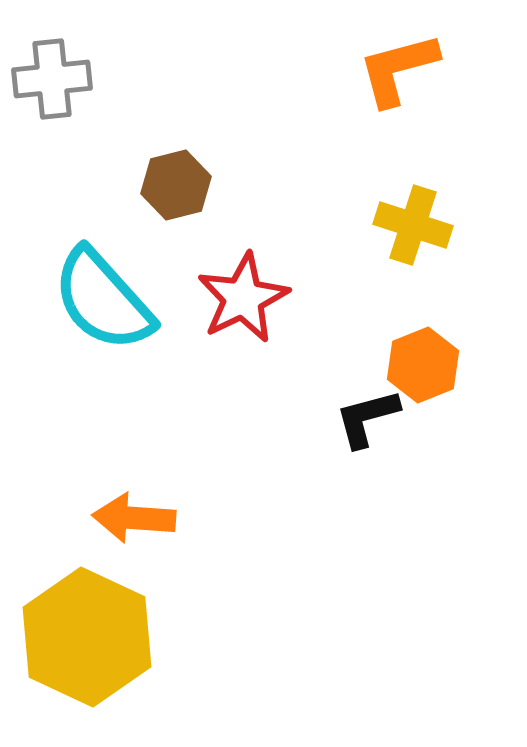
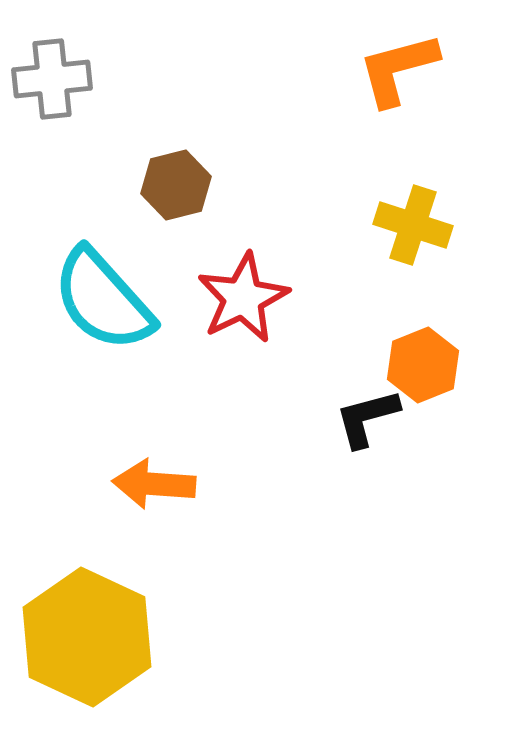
orange arrow: moved 20 px right, 34 px up
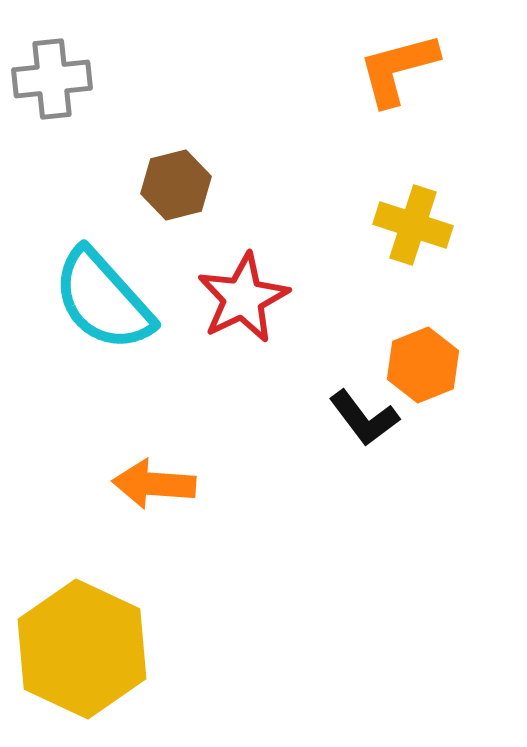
black L-shape: moved 3 px left; rotated 112 degrees counterclockwise
yellow hexagon: moved 5 px left, 12 px down
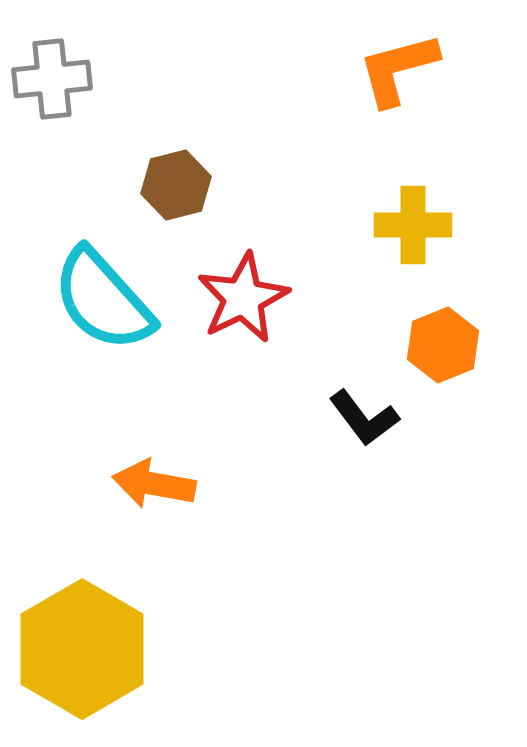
yellow cross: rotated 18 degrees counterclockwise
orange hexagon: moved 20 px right, 20 px up
orange arrow: rotated 6 degrees clockwise
yellow hexagon: rotated 5 degrees clockwise
